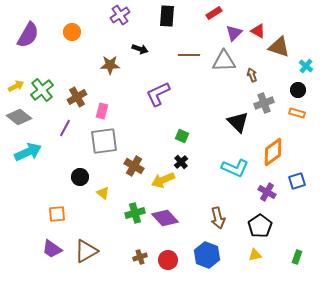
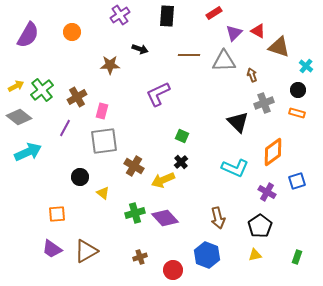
red circle at (168, 260): moved 5 px right, 10 px down
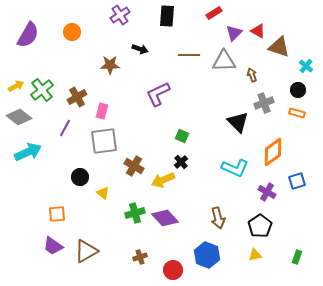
purple trapezoid at (52, 249): moved 1 px right, 3 px up
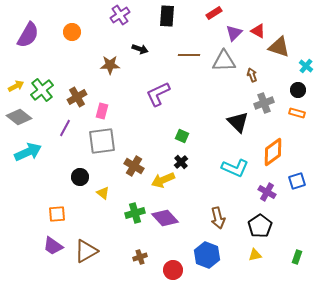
gray square at (104, 141): moved 2 px left
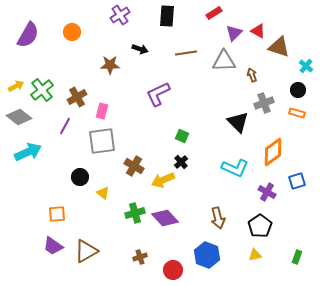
brown line at (189, 55): moved 3 px left, 2 px up; rotated 10 degrees counterclockwise
purple line at (65, 128): moved 2 px up
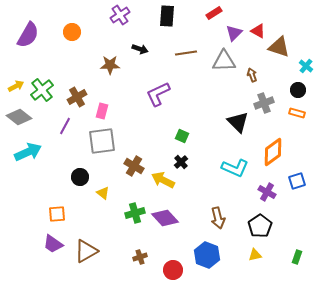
yellow arrow at (163, 180): rotated 50 degrees clockwise
purple trapezoid at (53, 246): moved 2 px up
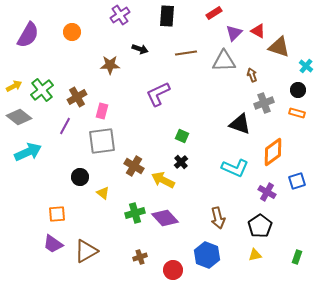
yellow arrow at (16, 86): moved 2 px left
black triangle at (238, 122): moved 2 px right, 2 px down; rotated 25 degrees counterclockwise
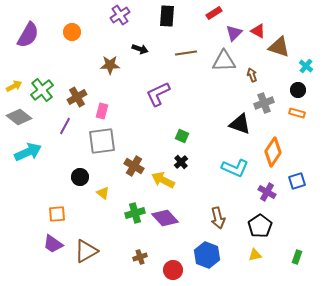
orange diamond at (273, 152): rotated 20 degrees counterclockwise
